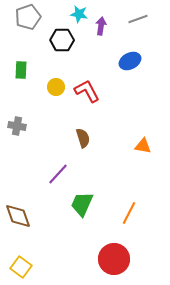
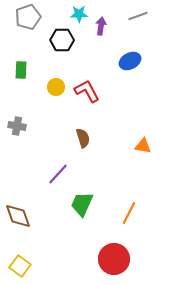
cyan star: rotated 12 degrees counterclockwise
gray line: moved 3 px up
yellow square: moved 1 px left, 1 px up
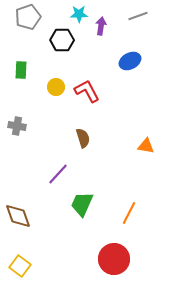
orange triangle: moved 3 px right
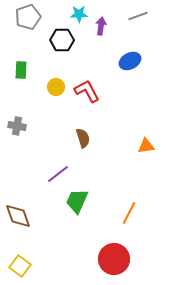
orange triangle: rotated 18 degrees counterclockwise
purple line: rotated 10 degrees clockwise
green trapezoid: moved 5 px left, 3 px up
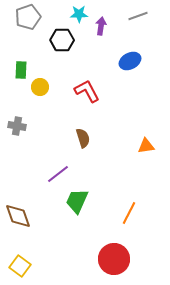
yellow circle: moved 16 px left
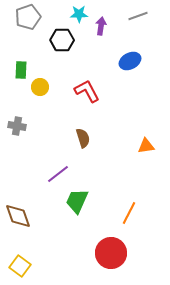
red circle: moved 3 px left, 6 px up
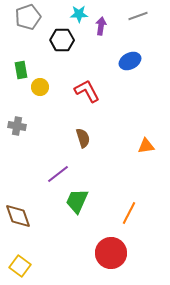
green rectangle: rotated 12 degrees counterclockwise
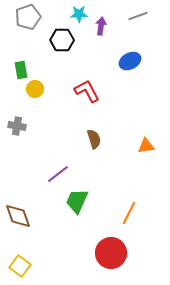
yellow circle: moved 5 px left, 2 px down
brown semicircle: moved 11 px right, 1 px down
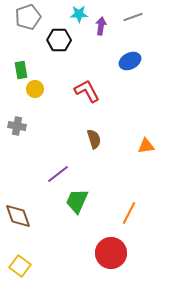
gray line: moved 5 px left, 1 px down
black hexagon: moved 3 px left
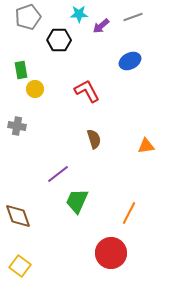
purple arrow: rotated 138 degrees counterclockwise
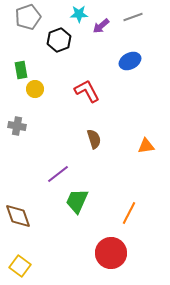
black hexagon: rotated 20 degrees counterclockwise
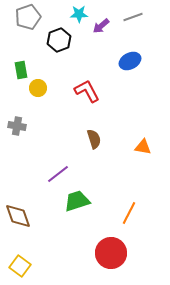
yellow circle: moved 3 px right, 1 px up
orange triangle: moved 3 px left, 1 px down; rotated 18 degrees clockwise
green trapezoid: rotated 48 degrees clockwise
